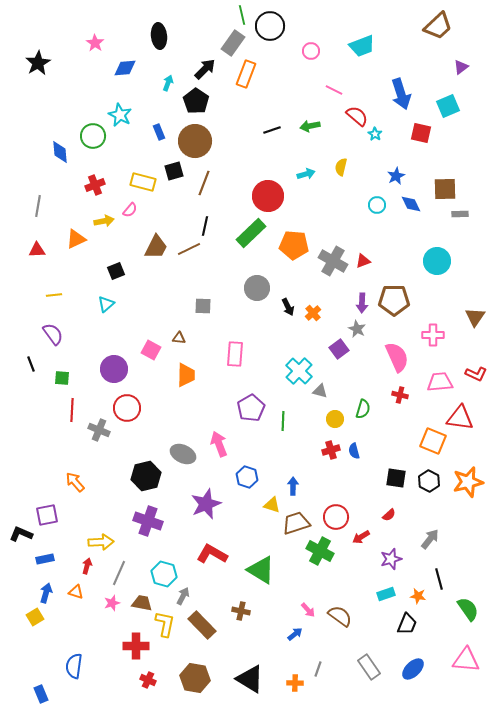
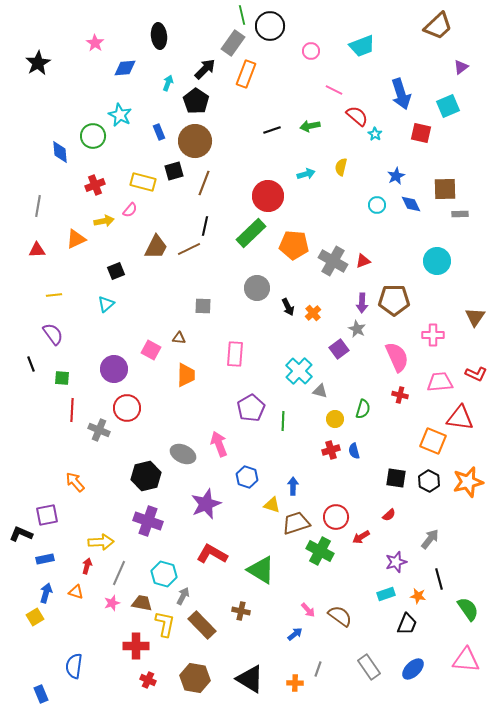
purple star at (391, 559): moved 5 px right, 3 px down
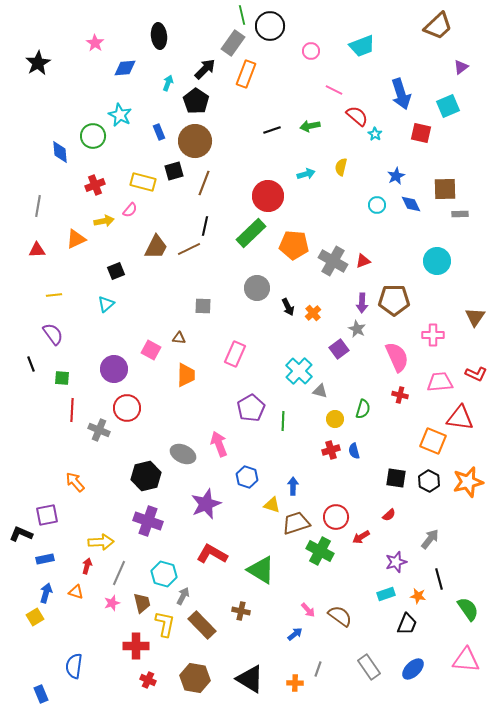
pink rectangle at (235, 354): rotated 20 degrees clockwise
brown trapezoid at (142, 603): rotated 65 degrees clockwise
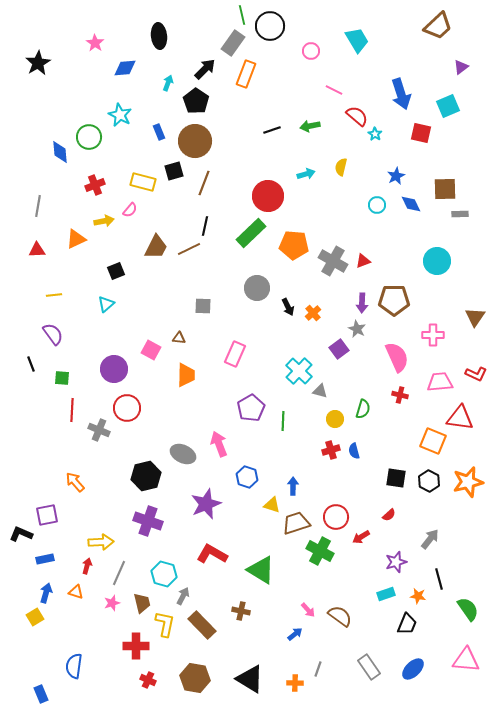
cyan trapezoid at (362, 46): moved 5 px left, 6 px up; rotated 100 degrees counterclockwise
green circle at (93, 136): moved 4 px left, 1 px down
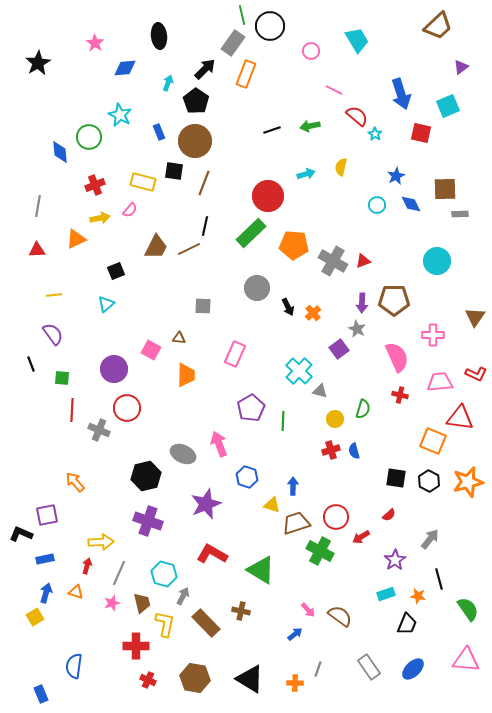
black square at (174, 171): rotated 24 degrees clockwise
yellow arrow at (104, 221): moved 4 px left, 3 px up
purple star at (396, 562): moved 1 px left, 2 px up; rotated 15 degrees counterclockwise
brown rectangle at (202, 625): moved 4 px right, 2 px up
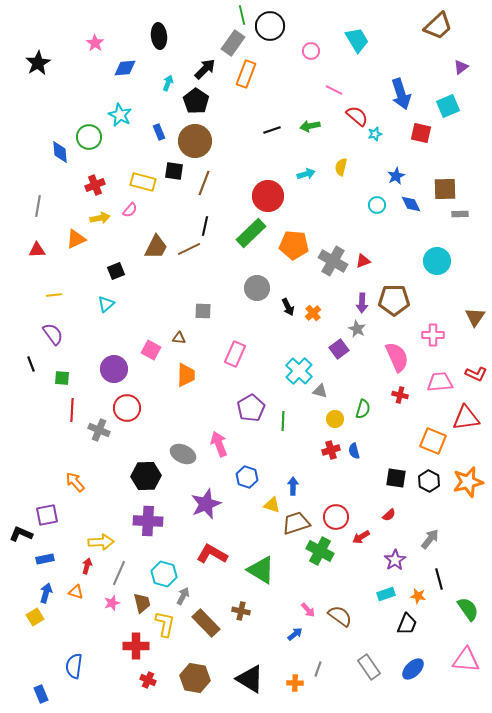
cyan star at (375, 134): rotated 24 degrees clockwise
gray square at (203, 306): moved 5 px down
red triangle at (460, 418): moved 6 px right; rotated 16 degrees counterclockwise
black hexagon at (146, 476): rotated 12 degrees clockwise
purple cross at (148, 521): rotated 16 degrees counterclockwise
